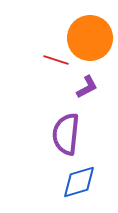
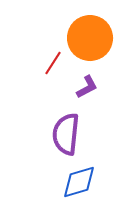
red line: moved 3 px left, 3 px down; rotated 75 degrees counterclockwise
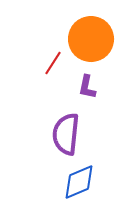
orange circle: moved 1 px right, 1 px down
purple L-shape: rotated 130 degrees clockwise
blue diamond: rotated 6 degrees counterclockwise
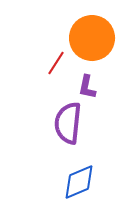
orange circle: moved 1 px right, 1 px up
red line: moved 3 px right
purple semicircle: moved 2 px right, 11 px up
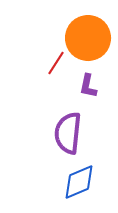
orange circle: moved 4 px left
purple L-shape: moved 1 px right, 1 px up
purple semicircle: moved 10 px down
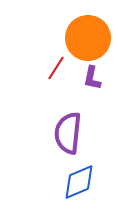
red line: moved 5 px down
purple L-shape: moved 4 px right, 8 px up
